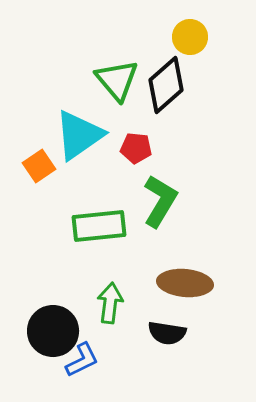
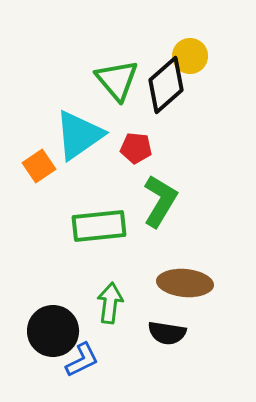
yellow circle: moved 19 px down
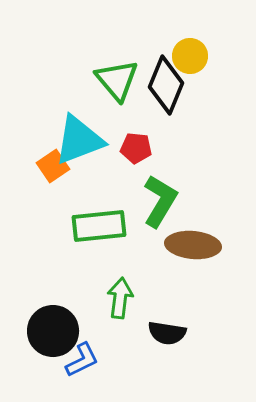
black diamond: rotated 26 degrees counterclockwise
cyan triangle: moved 5 px down; rotated 14 degrees clockwise
orange square: moved 14 px right
brown ellipse: moved 8 px right, 38 px up
green arrow: moved 10 px right, 5 px up
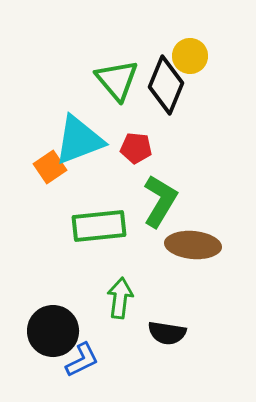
orange square: moved 3 px left, 1 px down
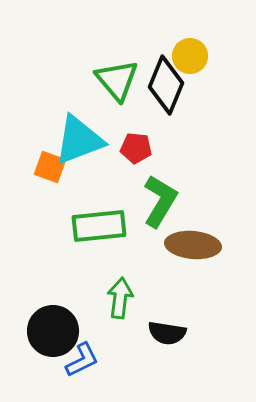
orange square: rotated 36 degrees counterclockwise
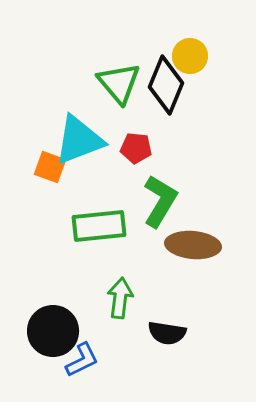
green triangle: moved 2 px right, 3 px down
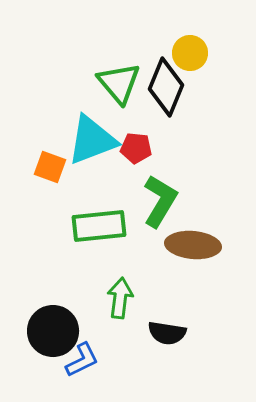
yellow circle: moved 3 px up
black diamond: moved 2 px down
cyan triangle: moved 13 px right
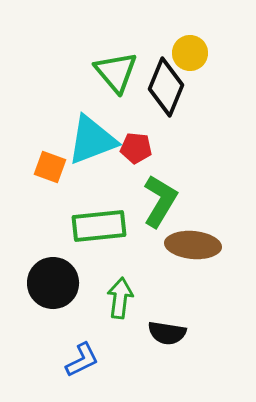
green triangle: moved 3 px left, 11 px up
black circle: moved 48 px up
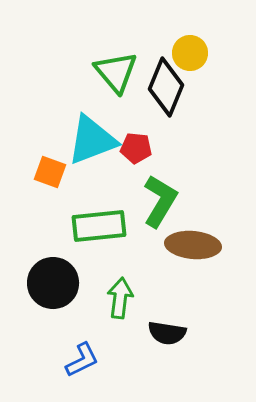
orange square: moved 5 px down
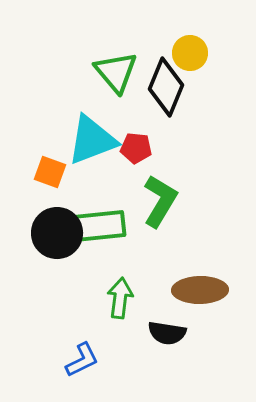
brown ellipse: moved 7 px right, 45 px down; rotated 6 degrees counterclockwise
black circle: moved 4 px right, 50 px up
